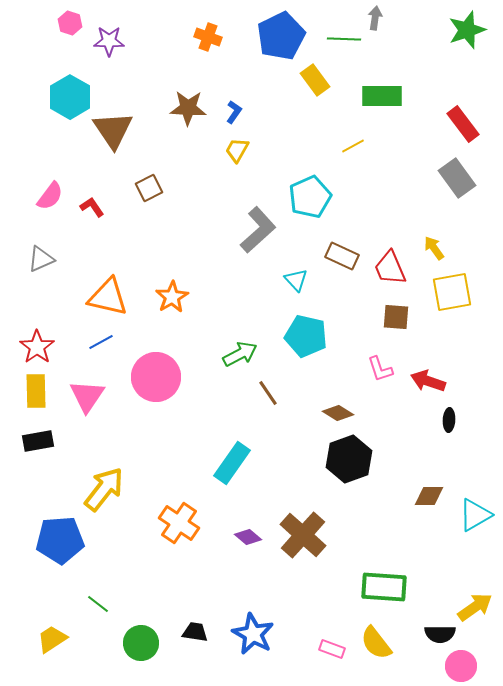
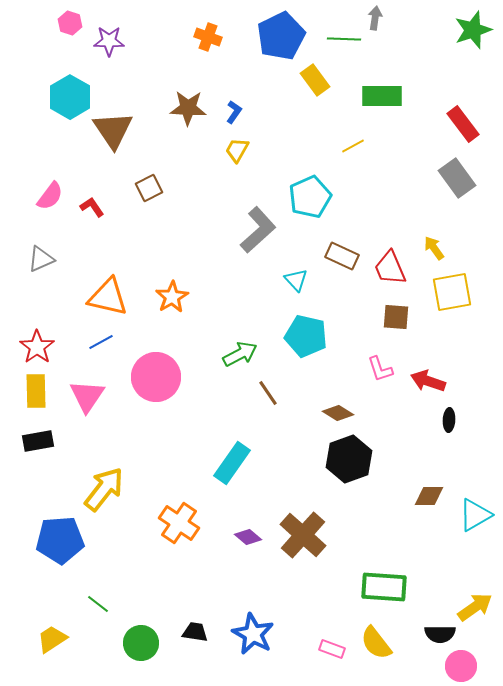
green star at (467, 30): moved 6 px right
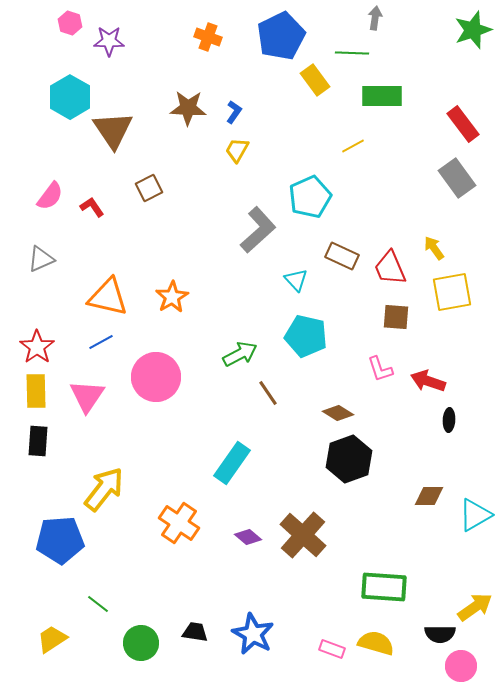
green line at (344, 39): moved 8 px right, 14 px down
black rectangle at (38, 441): rotated 76 degrees counterclockwise
yellow semicircle at (376, 643): rotated 144 degrees clockwise
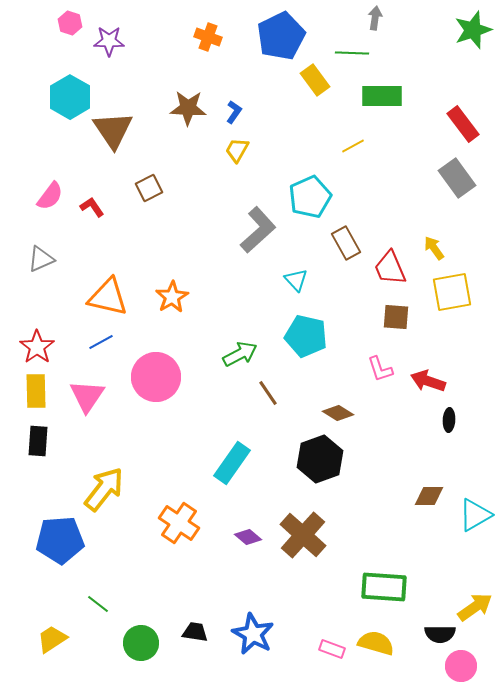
brown rectangle at (342, 256): moved 4 px right, 13 px up; rotated 36 degrees clockwise
black hexagon at (349, 459): moved 29 px left
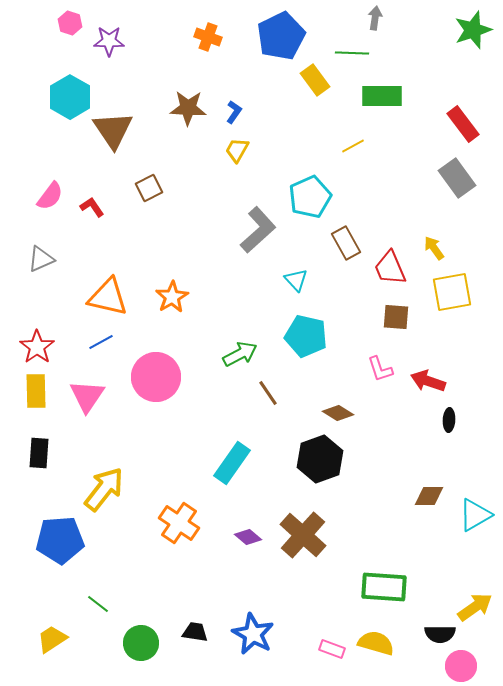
black rectangle at (38, 441): moved 1 px right, 12 px down
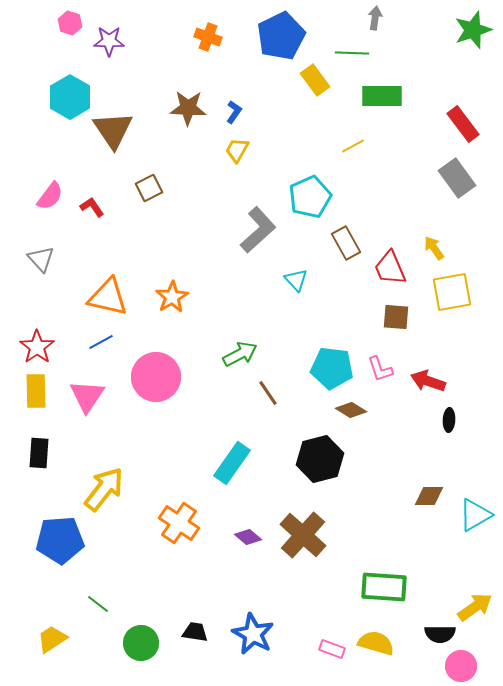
gray triangle at (41, 259): rotated 48 degrees counterclockwise
cyan pentagon at (306, 336): moved 26 px right, 32 px down; rotated 6 degrees counterclockwise
brown diamond at (338, 413): moved 13 px right, 3 px up
black hexagon at (320, 459): rotated 6 degrees clockwise
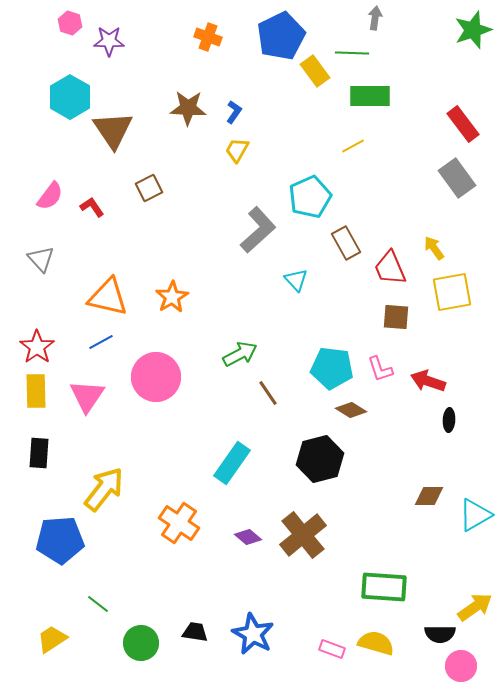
yellow rectangle at (315, 80): moved 9 px up
green rectangle at (382, 96): moved 12 px left
brown cross at (303, 535): rotated 9 degrees clockwise
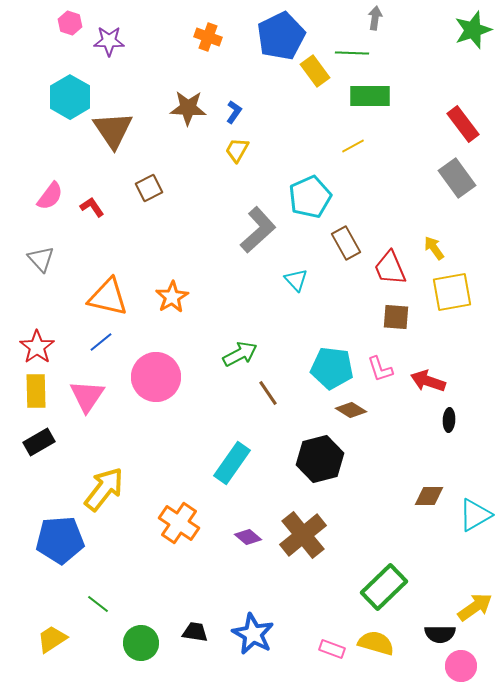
blue line at (101, 342): rotated 10 degrees counterclockwise
black rectangle at (39, 453): moved 11 px up; rotated 56 degrees clockwise
green rectangle at (384, 587): rotated 48 degrees counterclockwise
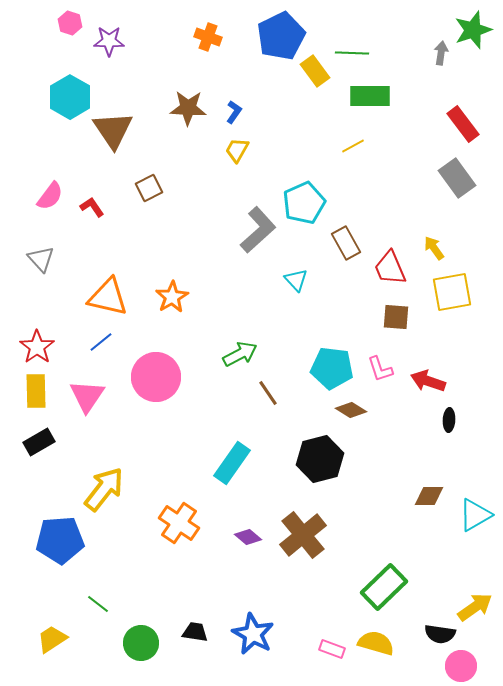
gray arrow at (375, 18): moved 66 px right, 35 px down
cyan pentagon at (310, 197): moved 6 px left, 6 px down
black semicircle at (440, 634): rotated 8 degrees clockwise
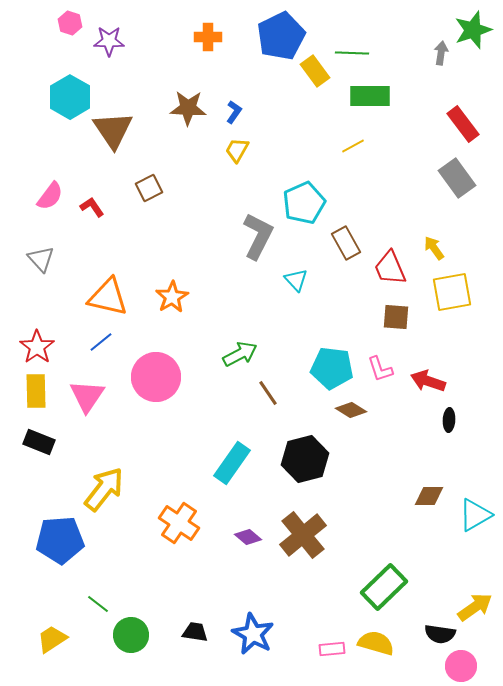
orange cross at (208, 37): rotated 20 degrees counterclockwise
gray L-shape at (258, 230): moved 6 px down; rotated 21 degrees counterclockwise
black rectangle at (39, 442): rotated 52 degrees clockwise
black hexagon at (320, 459): moved 15 px left
green circle at (141, 643): moved 10 px left, 8 px up
pink rectangle at (332, 649): rotated 25 degrees counterclockwise
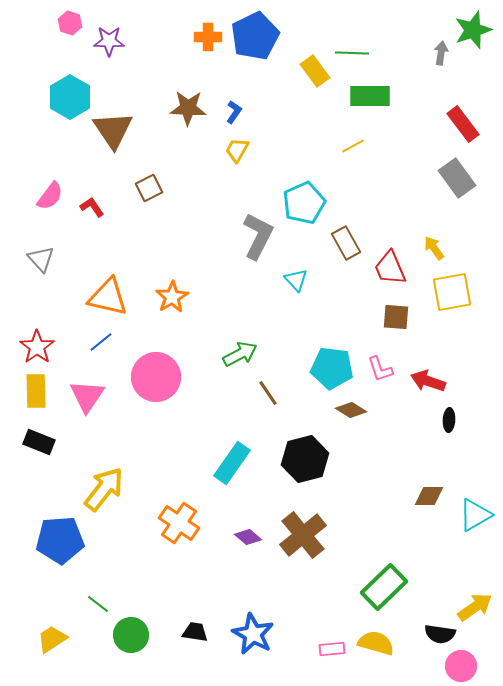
blue pentagon at (281, 36): moved 26 px left
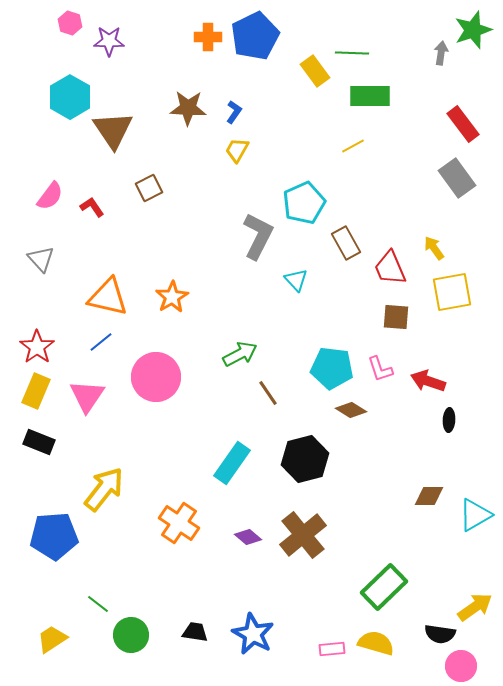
yellow rectangle at (36, 391): rotated 24 degrees clockwise
blue pentagon at (60, 540): moved 6 px left, 4 px up
